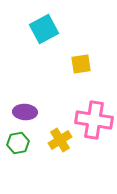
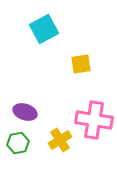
purple ellipse: rotated 15 degrees clockwise
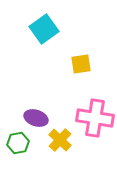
cyan square: rotated 8 degrees counterclockwise
purple ellipse: moved 11 px right, 6 px down
pink cross: moved 1 px right, 2 px up
yellow cross: rotated 15 degrees counterclockwise
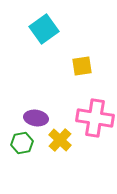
yellow square: moved 1 px right, 2 px down
purple ellipse: rotated 10 degrees counterclockwise
green hexagon: moved 4 px right
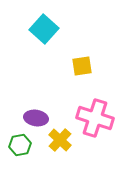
cyan square: rotated 12 degrees counterclockwise
pink cross: rotated 9 degrees clockwise
green hexagon: moved 2 px left, 2 px down
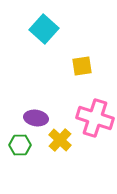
green hexagon: rotated 10 degrees clockwise
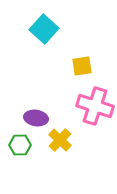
pink cross: moved 12 px up
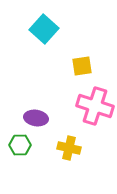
yellow cross: moved 9 px right, 8 px down; rotated 30 degrees counterclockwise
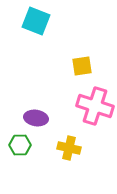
cyan square: moved 8 px left, 8 px up; rotated 20 degrees counterclockwise
